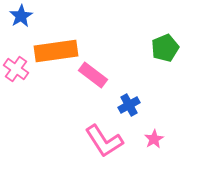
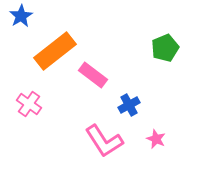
orange rectangle: moved 1 px left; rotated 30 degrees counterclockwise
pink cross: moved 13 px right, 35 px down
pink star: moved 2 px right; rotated 18 degrees counterclockwise
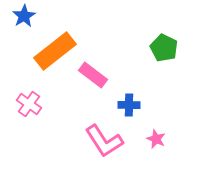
blue star: moved 3 px right
green pentagon: moved 1 px left; rotated 24 degrees counterclockwise
blue cross: rotated 30 degrees clockwise
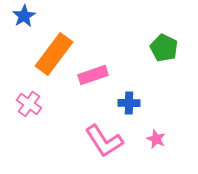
orange rectangle: moved 1 px left, 3 px down; rotated 15 degrees counterclockwise
pink rectangle: rotated 56 degrees counterclockwise
blue cross: moved 2 px up
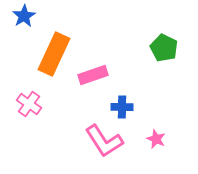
orange rectangle: rotated 12 degrees counterclockwise
blue cross: moved 7 px left, 4 px down
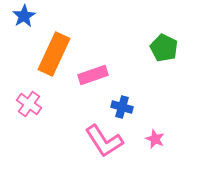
blue cross: rotated 15 degrees clockwise
pink star: moved 1 px left
